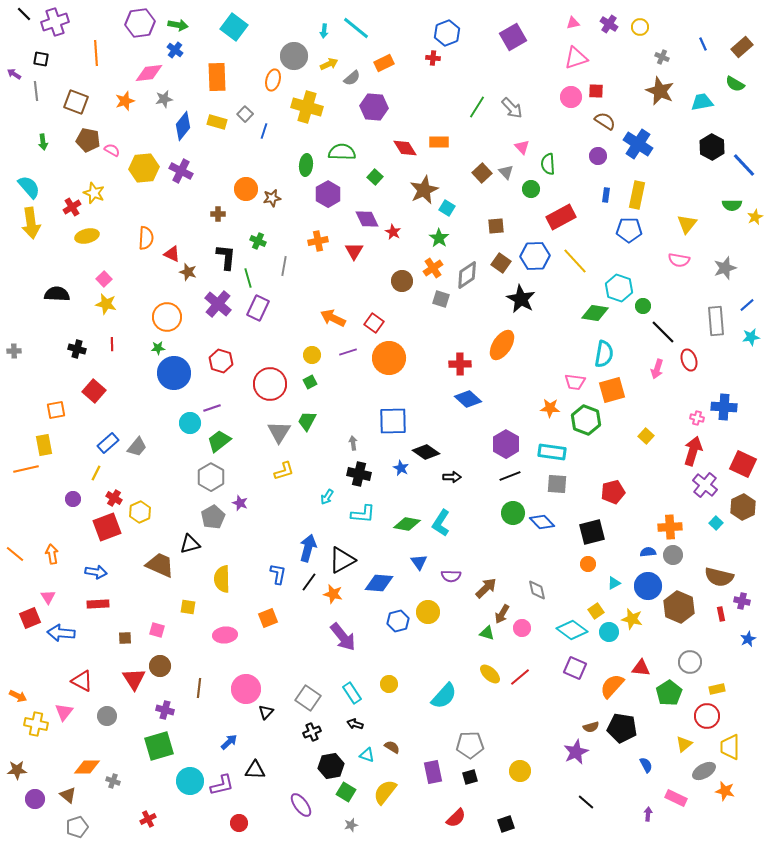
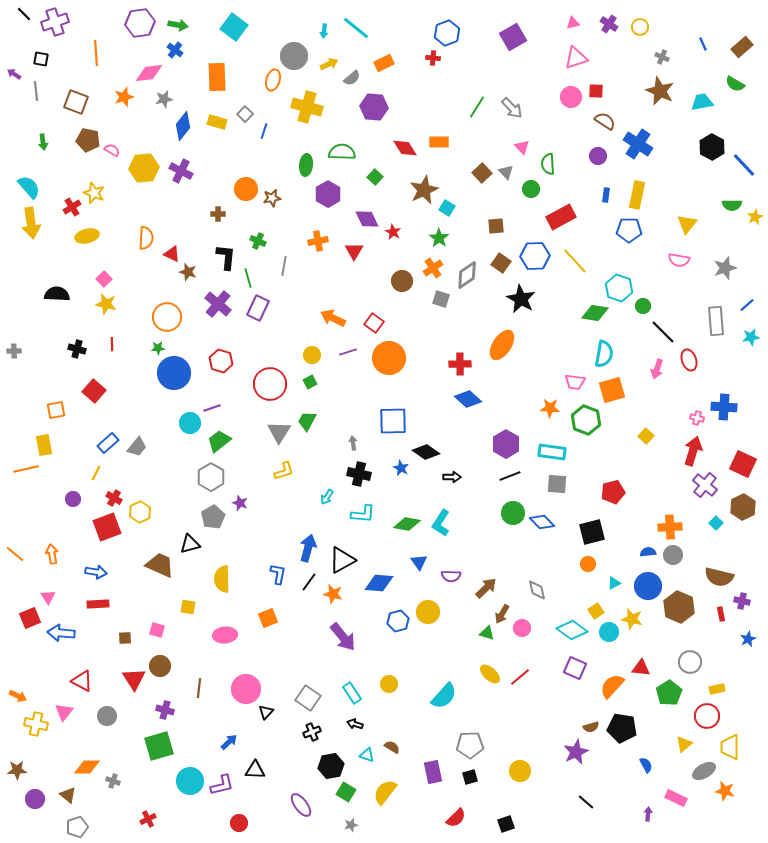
orange star at (125, 101): moved 1 px left, 4 px up
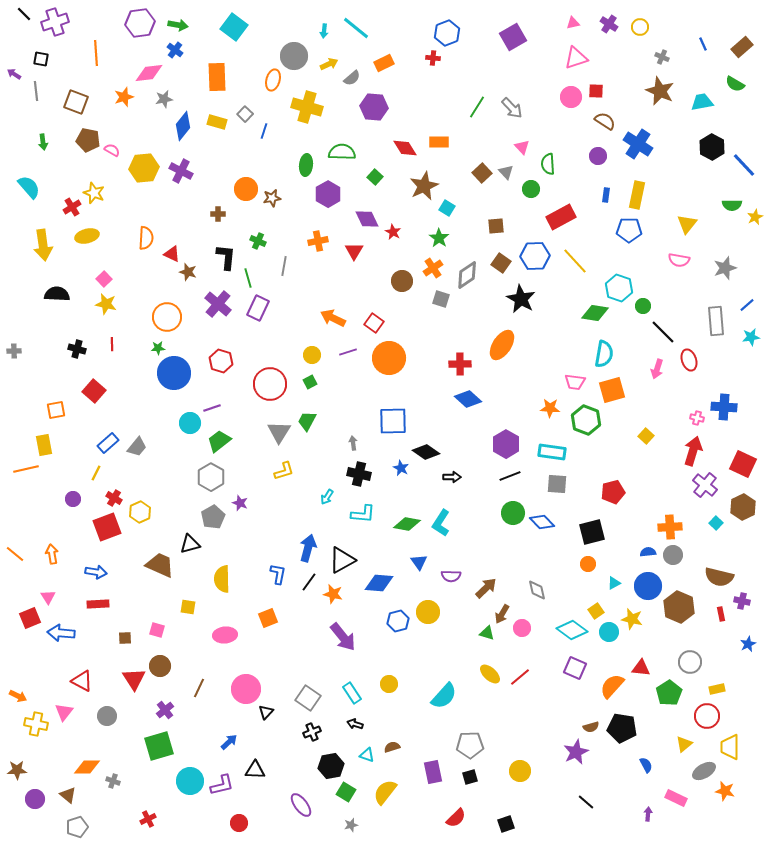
brown star at (424, 190): moved 4 px up
yellow arrow at (31, 223): moved 12 px right, 22 px down
blue star at (748, 639): moved 5 px down
brown line at (199, 688): rotated 18 degrees clockwise
purple cross at (165, 710): rotated 36 degrees clockwise
brown semicircle at (392, 747): rotated 49 degrees counterclockwise
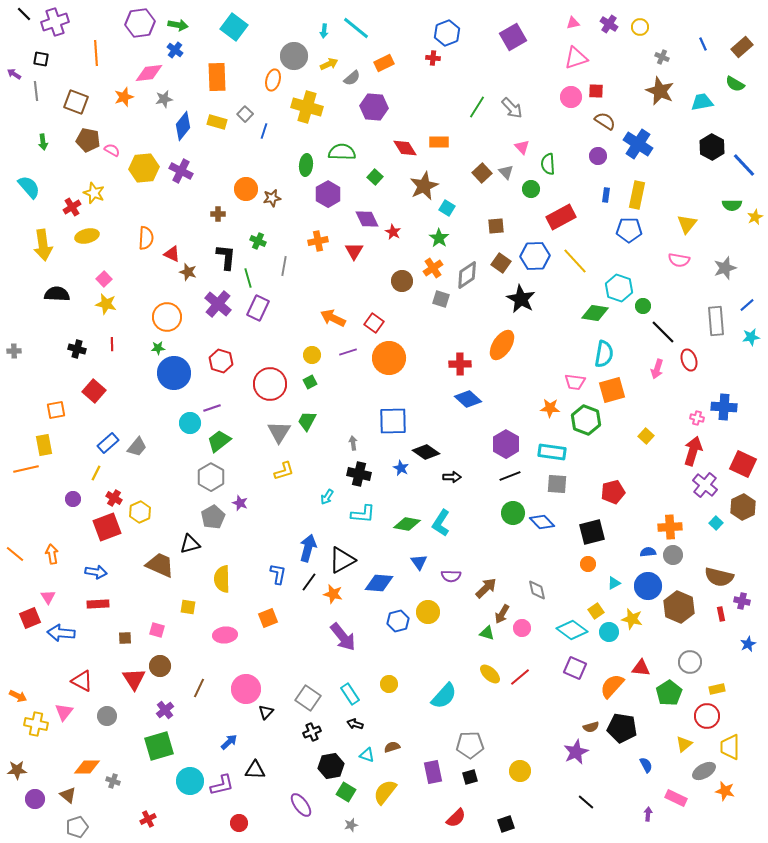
cyan rectangle at (352, 693): moved 2 px left, 1 px down
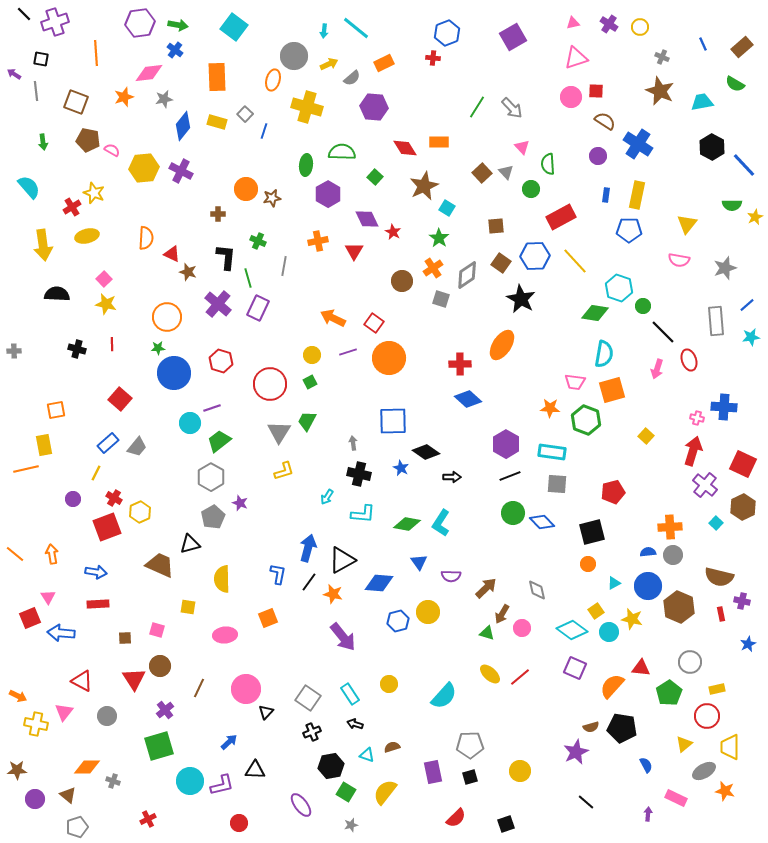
red square at (94, 391): moved 26 px right, 8 px down
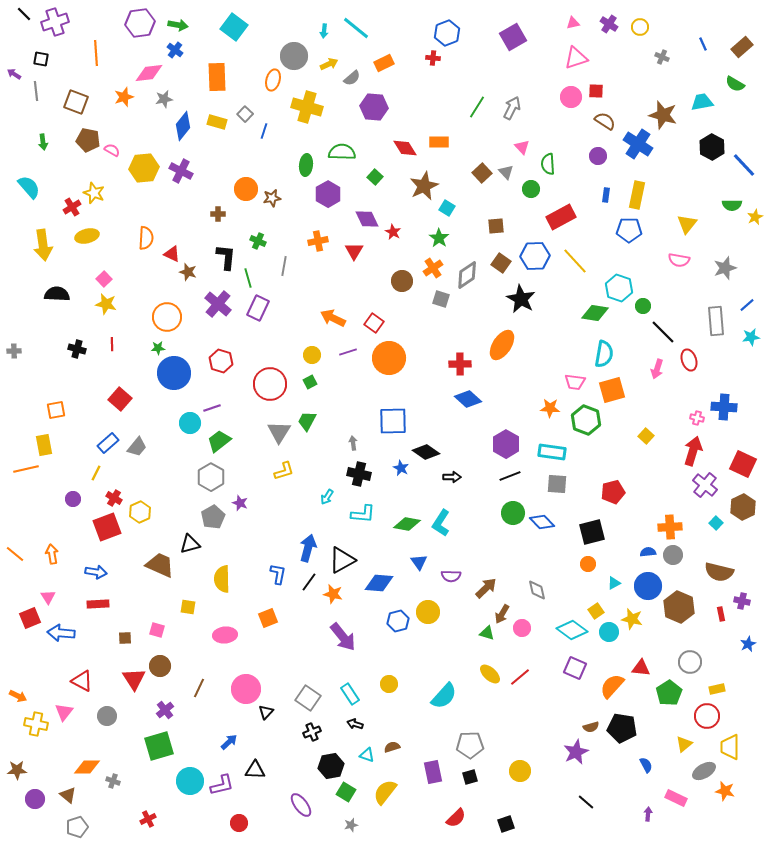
brown star at (660, 91): moved 3 px right, 24 px down; rotated 8 degrees counterclockwise
gray arrow at (512, 108): rotated 110 degrees counterclockwise
brown semicircle at (719, 577): moved 5 px up
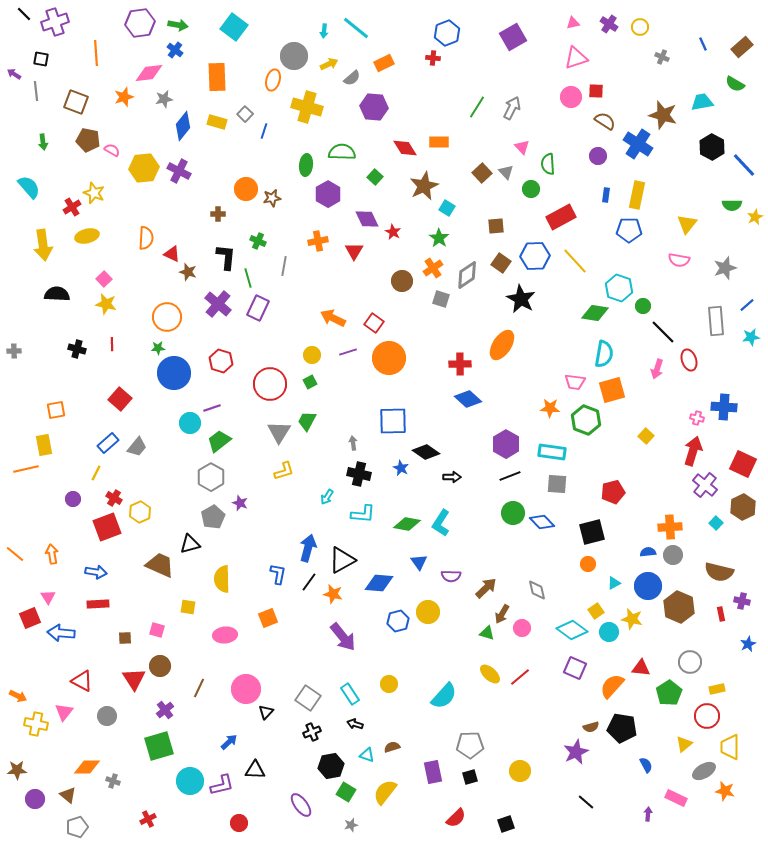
purple cross at (181, 171): moved 2 px left
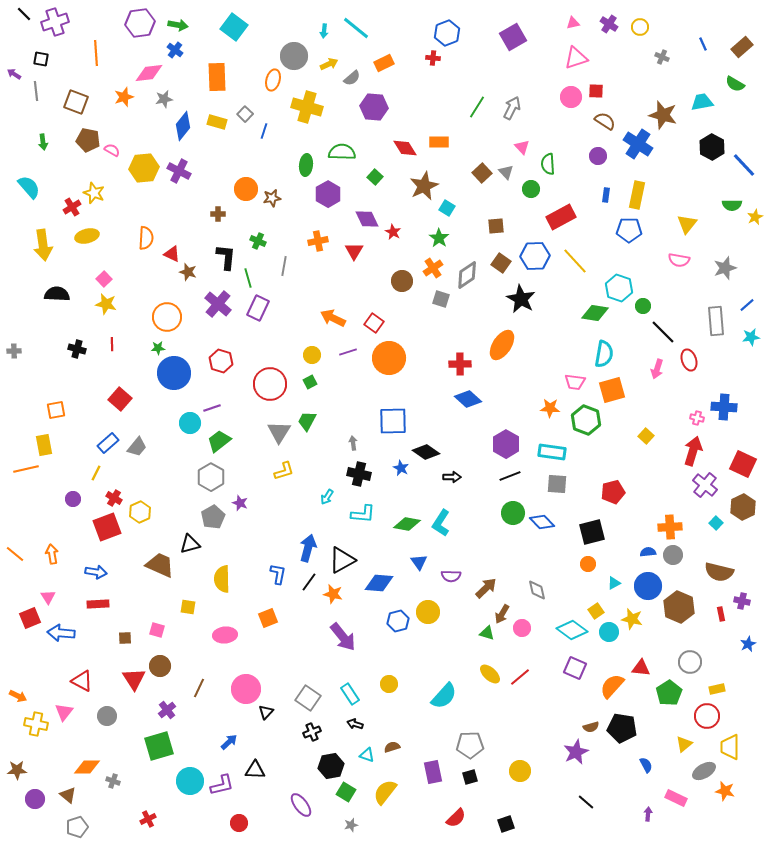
purple cross at (165, 710): moved 2 px right
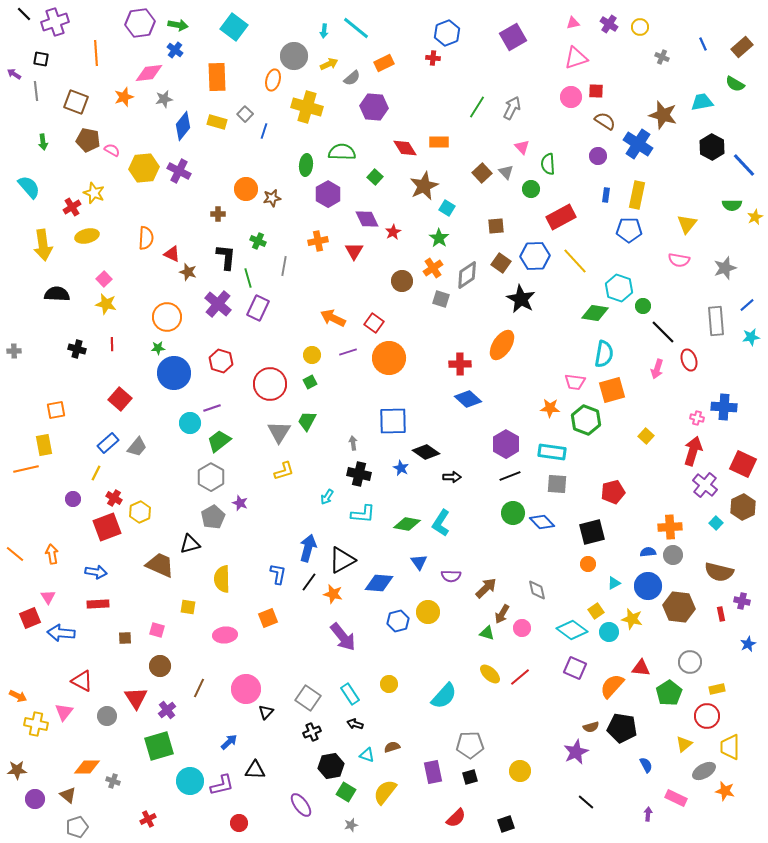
red star at (393, 232): rotated 14 degrees clockwise
brown hexagon at (679, 607): rotated 16 degrees counterclockwise
red triangle at (134, 679): moved 2 px right, 19 px down
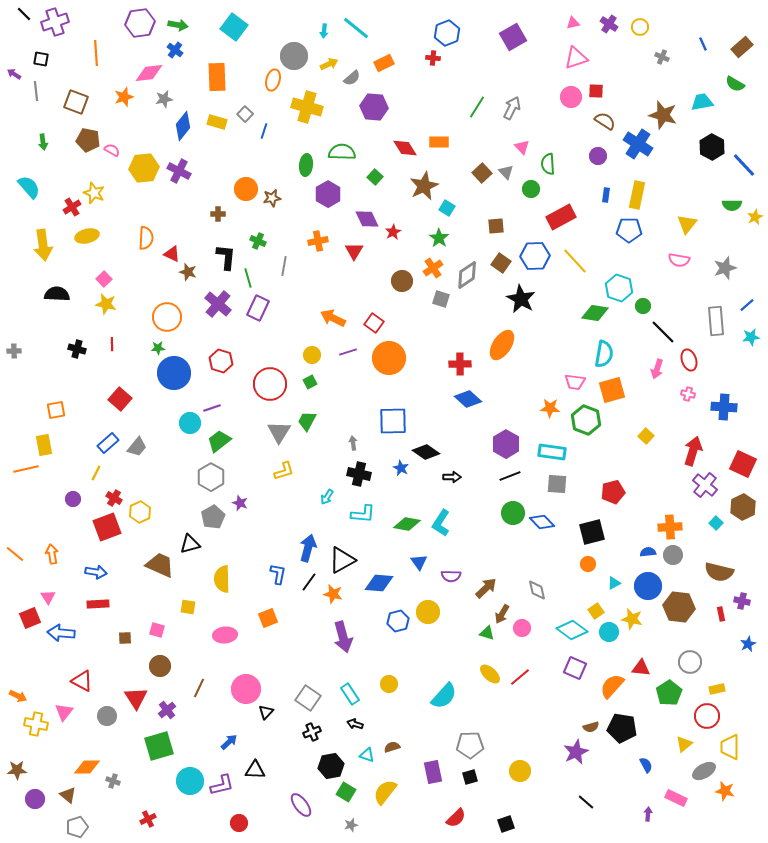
pink cross at (697, 418): moved 9 px left, 24 px up
purple arrow at (343, 637): rotated 24 degrees clockwise
